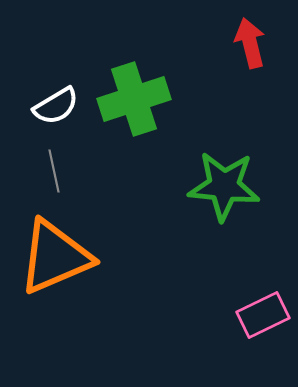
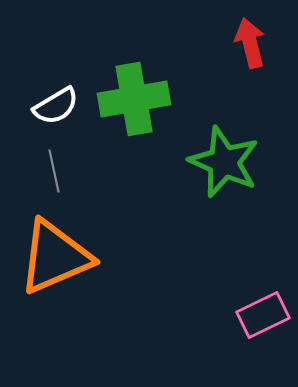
green cross: rotated 8 degrees clockwise
green star: moved 24 px up; rotated 18 degrees clockwise
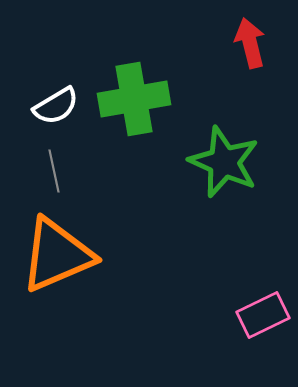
orange triangle: moved 2 px right, 2 px up
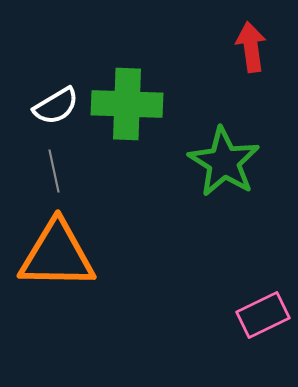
red arrow: moved 1 px right, 4 px down; rotated 6 degrees clockwise
green cross: moved 7 px left, 5 px down; rotated 12 degrees clockwise
green star: rotated 8 degrees clockwise
orange triangle: rotated 24 degrees clockwise
